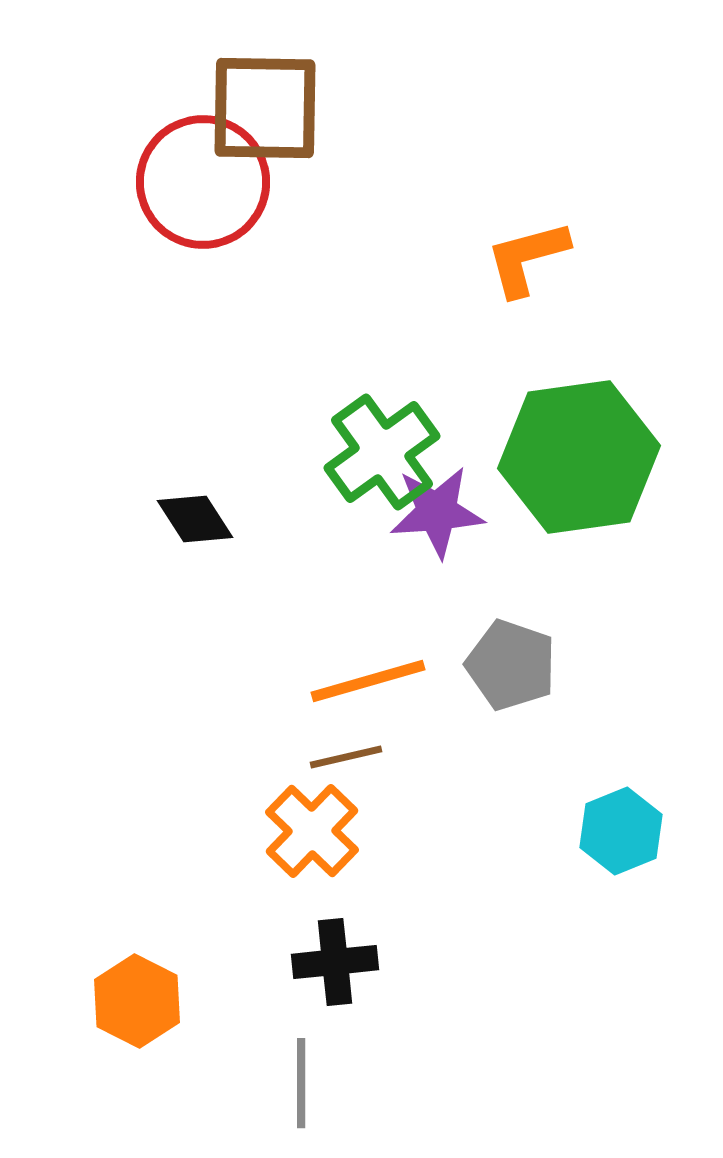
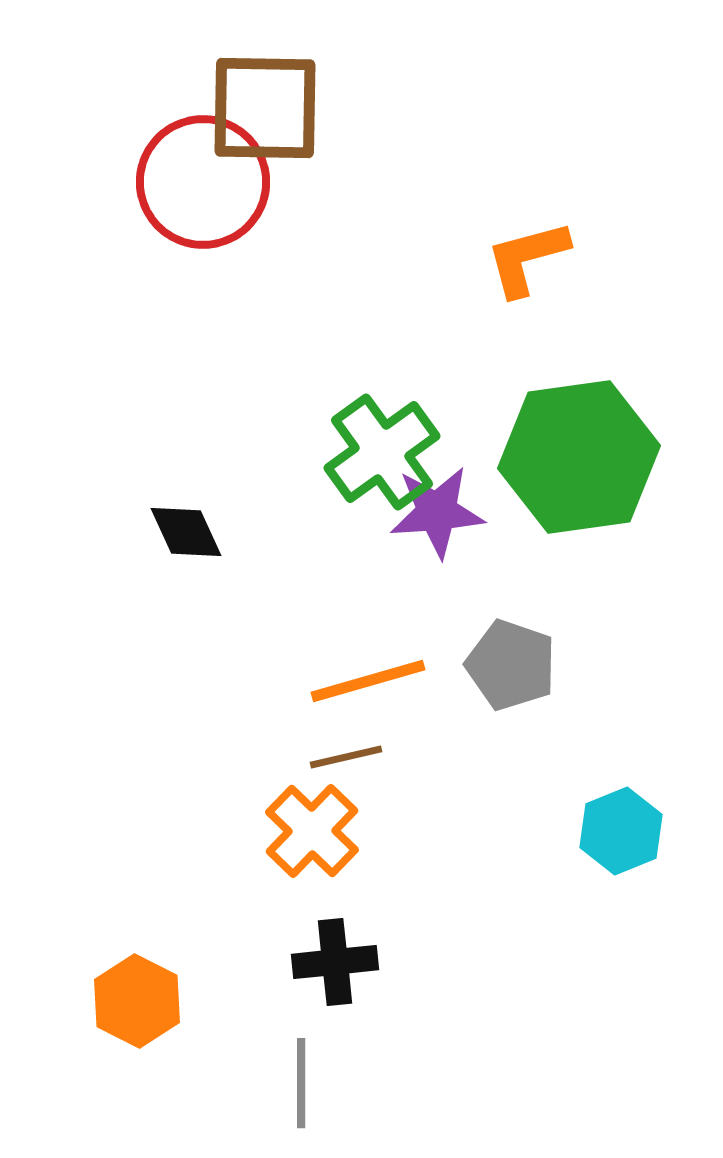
black diamond: moved 9 px left, 13 px down; rotated 8 degrees clockwise
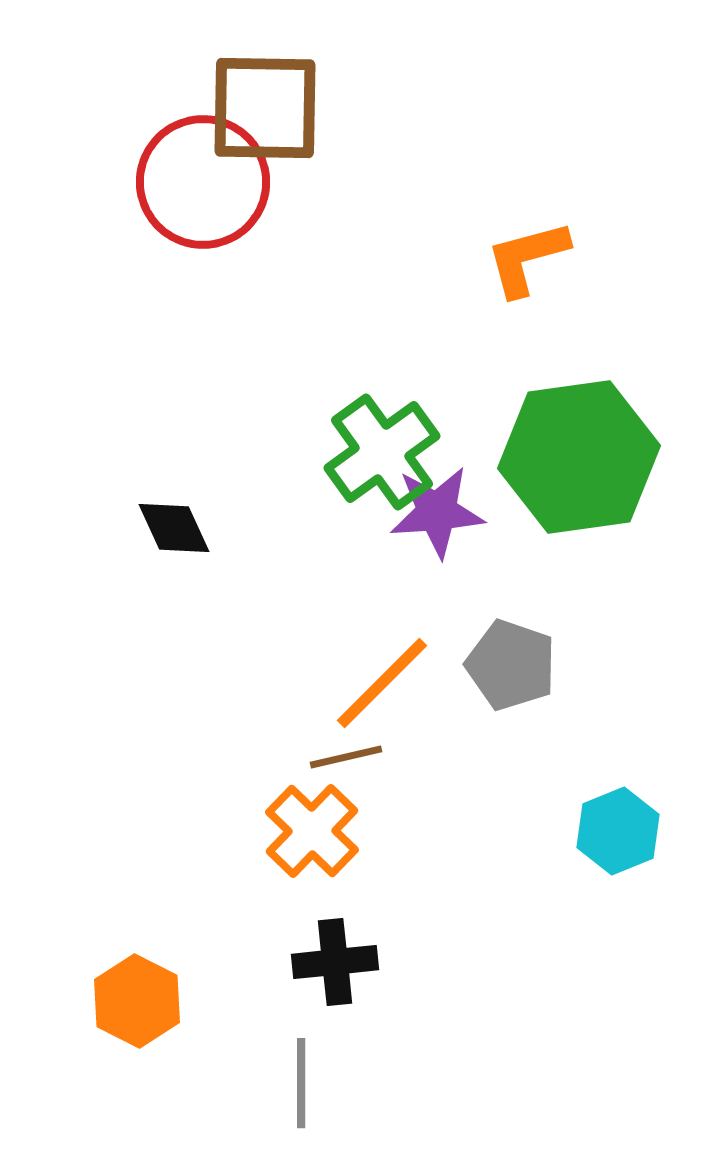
black diamond: moved 12 px left, 4 px up
orange line: moved 14 px right, 2 px down; rotated 29 degrees counterclockwise
cyan hexagon: moved 3 px left
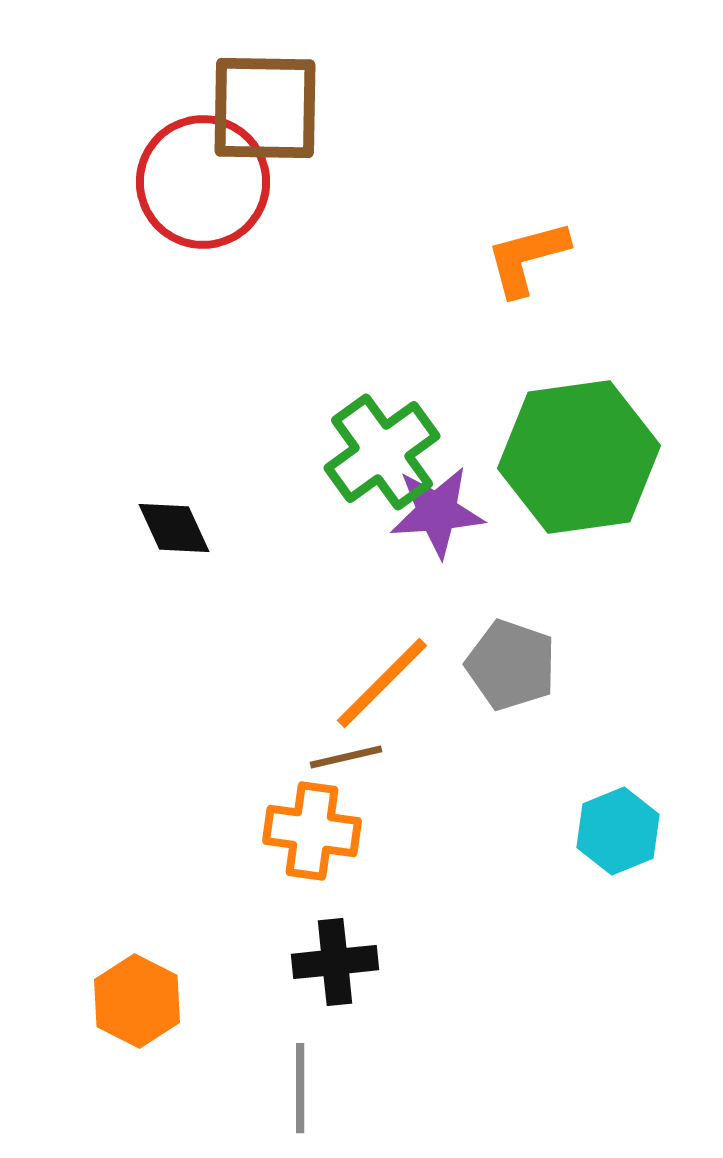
orange cross: rotated 36 degrees counterclockwise
gray line: moved 1 px left, 5 px down
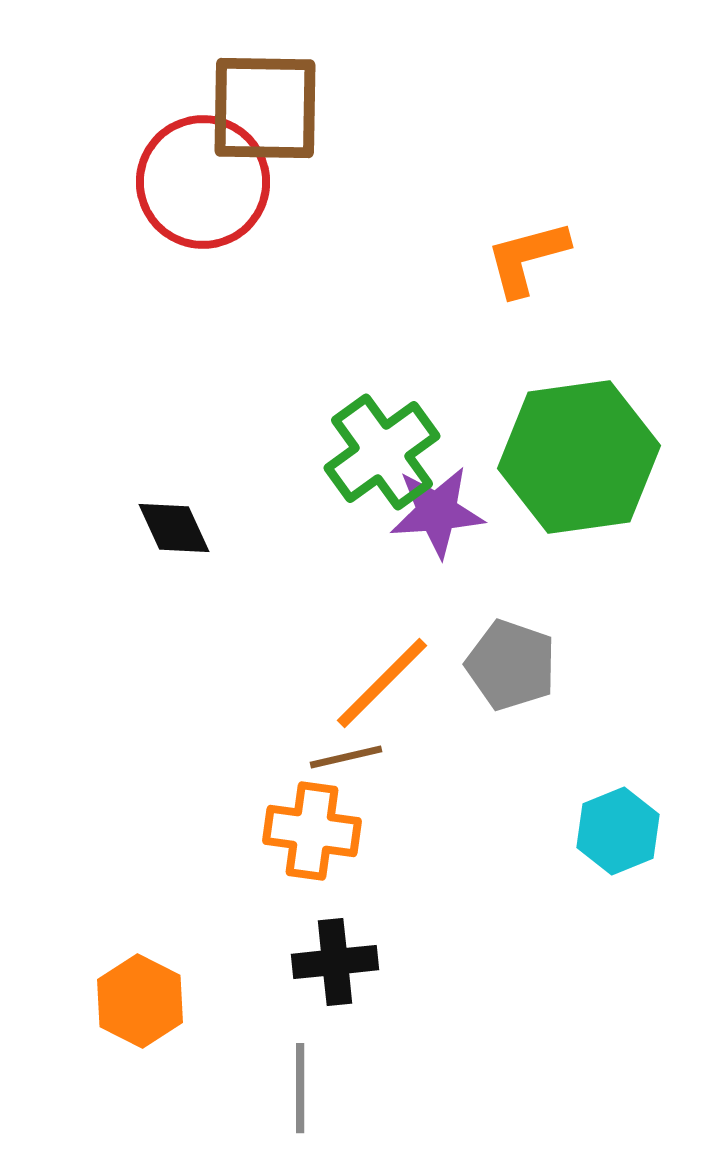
orange hexagon: moved 3 px right
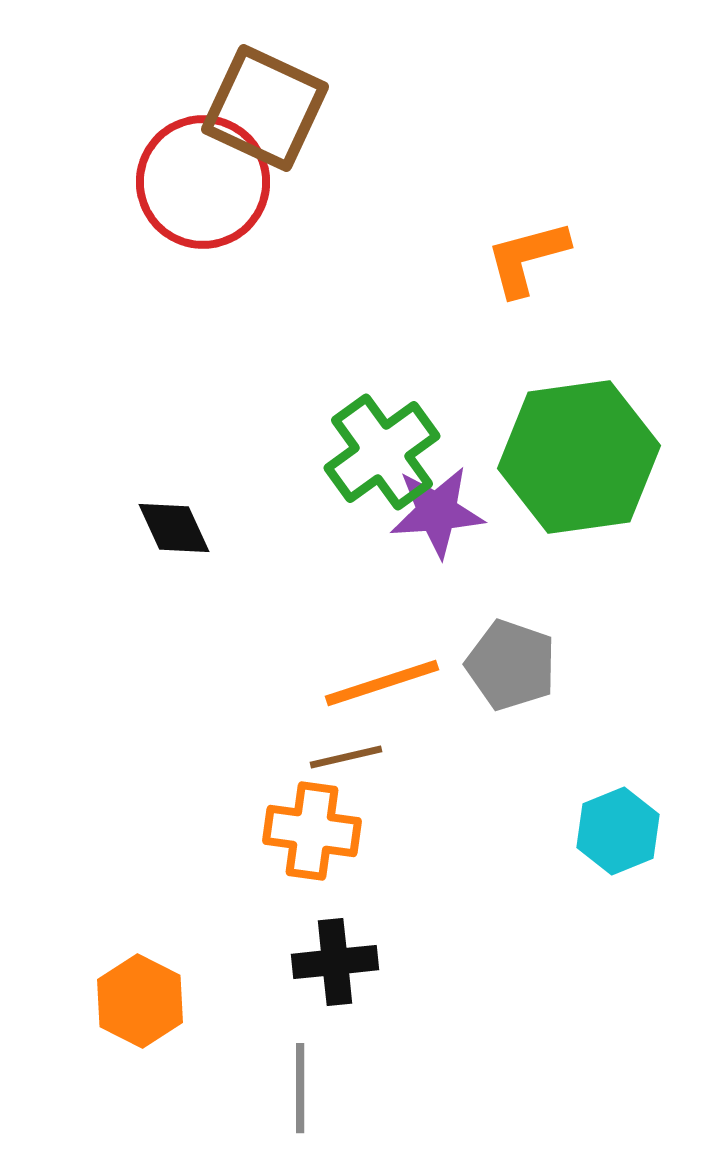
brown square: rotated 24 degrees clockwise
orange line: rotated 27 degrees clockwise
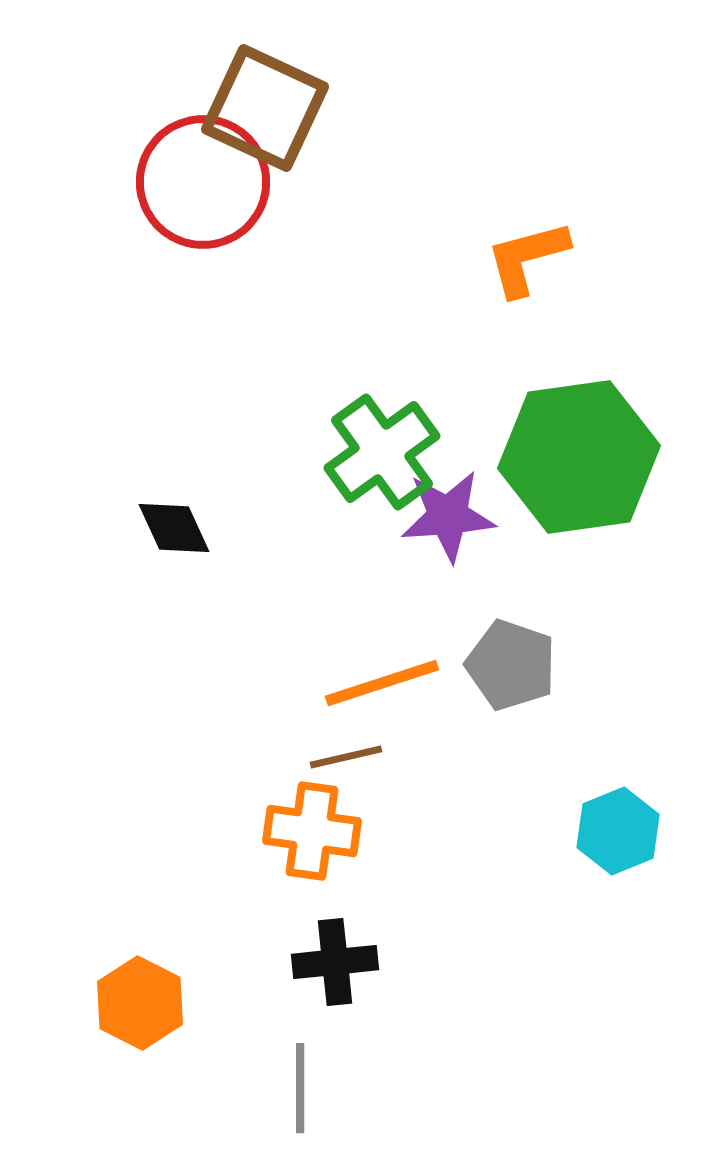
purple star: moved 11 px right, 4 px down
orange hexagon: moved 2 px down
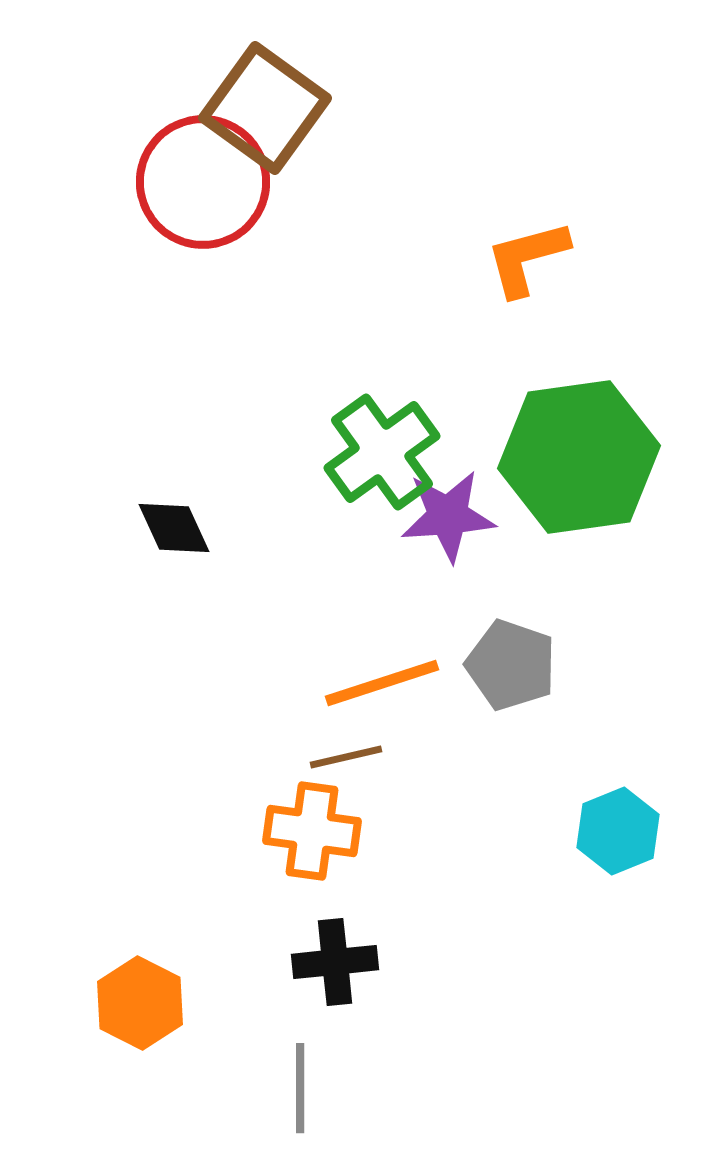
brown square: rotated 11 degrees clockwise
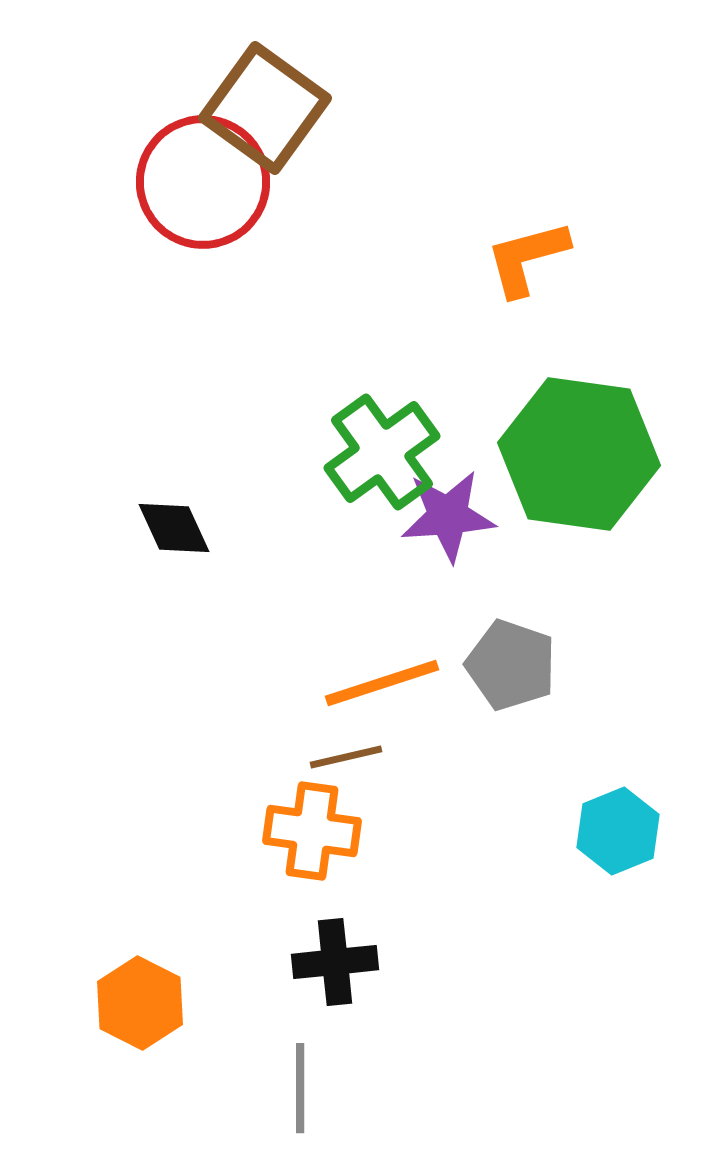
green hexagon: moved 3 px up; rotated 16 degrees clockwise
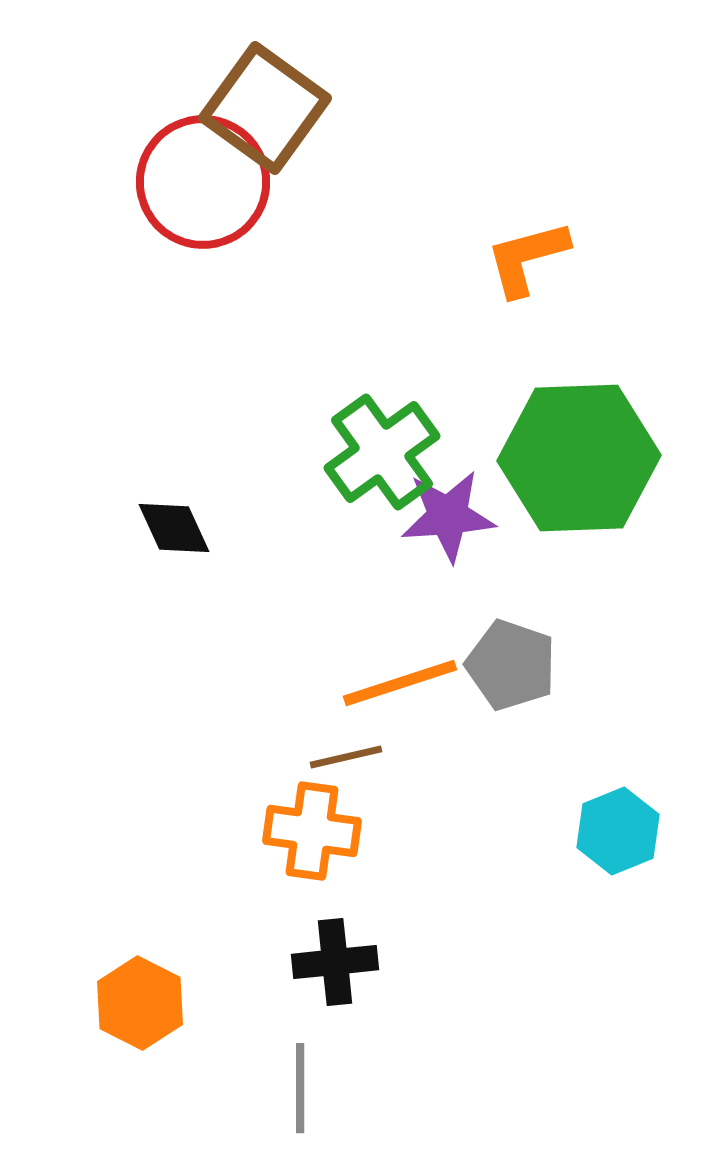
green hexagon: moved 4 px down; rotated 10 degrees counterclockwise
orange line: moved 18 px right
